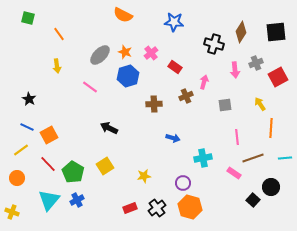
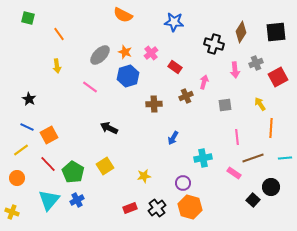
blue arrow at (173, 138): rotated 104 degrees clockwise
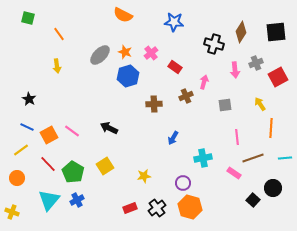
pink line at (90, 87): moved 18 px left, 44 px down
black circle at (271, 187): moved 2 px right, 1 px down
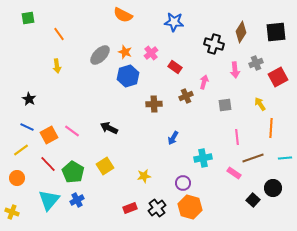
green square at (28, 18): rotated 24 degrees counterclockwise
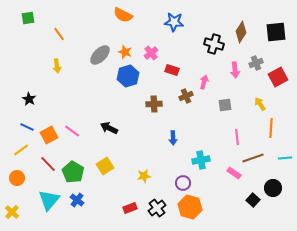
red rectangle at (175, 67): moved 3 px left, 3 px down; rotated 16 degrees counterclockwise
blue arrow at (173, 138): rotated 32 degrees counterclockwise
cyan cross at (203, 158): moved 2 px left, 2 px down
blue cross at (77, 200): rotated 24 degrees counterclockwise
yellow cross at (12, 212): rotated 24 degrees clockwise
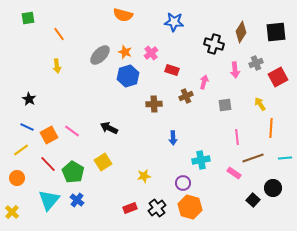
orange semicircle at (123, 15): rotated 12 degrees counterclockwise
yellow square at (105, 166): moved 2 px left, 4 px up
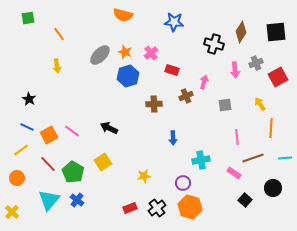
black square at (253, 200): moved 8 px left
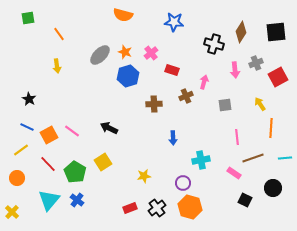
green pentagon at (73, 172): moved 2 px right
black square at (245, 200): rotated 16 degrees counterclockwise
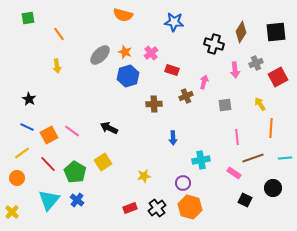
yellow line at (21, 150): moved 1 px right, 3 px down
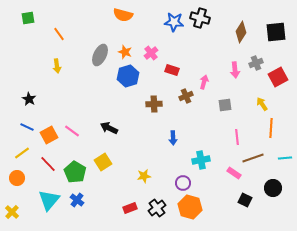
black cross at (214, 44): moved 14 px left, 26 px up
gray ellipse at (100, 55): rotated 20 degrees counterclockwise
yellow arrow at (260, 104): moved 2 px right
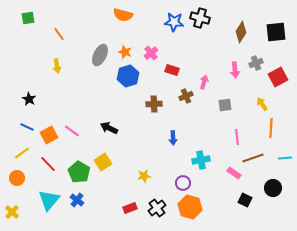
green pentagon at (75, 172): moved 4 px right
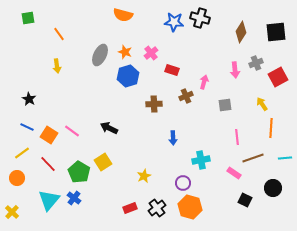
orange square at (49, 135): rotated 30 degrees counterclockwise
yellow star at (144, 176): rotated 16 degrees counterclockwise
blue cross at (77, 200): moved 3 px left, 2 px up
